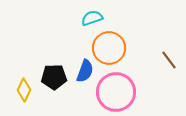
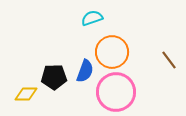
orange circle: moved 3 px right, 4 px down
yellow diamond: moved 2 px right, 4 px down; rotated 65 degrees clockwise
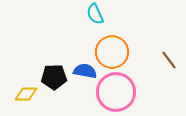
cyan semicircle: moved 3 px right, 4 px up; rotated 95 degrees counterclockwise
blue semicircle: rotated 100 degrees counterclockwise
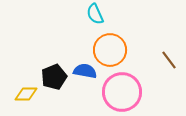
orange circle: moved 2 px left, 2 px up
black pentagon: rotated 20 degrees counterclockwise
pink circle: moved 6 px right
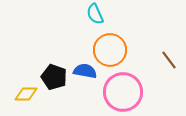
black pentagon: rotated 30 degrees counterclockwise
pink circle: moved 1 px right
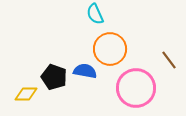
orange circle: moved 1 px up
pink circle: moved 13 px right, 4 px up
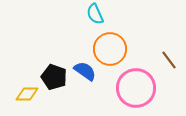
blue semicircle: rotated 25 degrees clockwise
yellow diamond: moved 1 px right
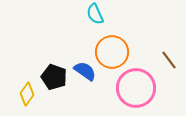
orange circle: moved 2 px right, 3 px down
yellow diamond: rotated 55 degrees counterclockwise
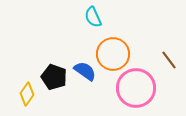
cyan semicircle: moved 2 px left, 3 px down
orange circle: moved 1 px right, 2 px down
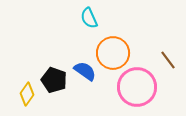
cyan semicircle: moved 4 px left, 1 px down
orange circle: moved 1 px up
brown line: moved 1 px left
black pentagon: moved 3 px down
pink circle: moved 1 px right, 1 px up
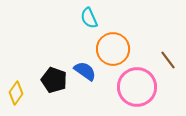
orange circle: moved 4 px up
yellow diamond: moved 11 px left, 1 px up
